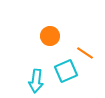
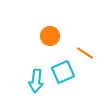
cyan square: moved 3 px left, 1 px down
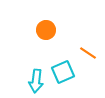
orange circle: moved 4 px left, 6 px up
orange line: moved 3 px right
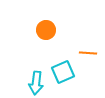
orange line: rotated 30 degrees counterclockwise
cyan arrow: moved 2 px down
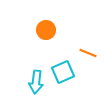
orange line: rotated 18 degrees clockwise
cyan arrow: moved 1 px up
